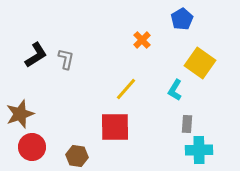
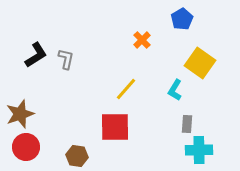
red circle: moved 6 px left
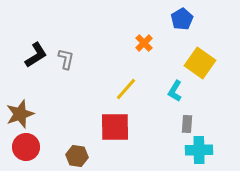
orange cross: moved 2 px right, 3 px down
cyan L-shape: moved 1 px down
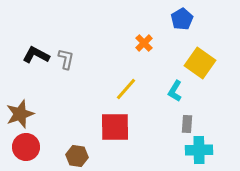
black L-shape: rotated 120 degrees counterclockwise
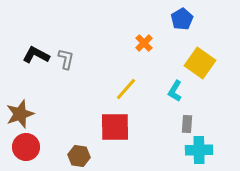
brown hexagon: moved 2 px right
